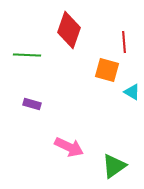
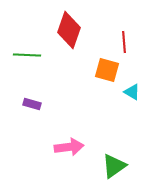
pink arrow: rotated 32 degrees counterclockwise
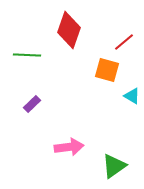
red line: rotated 55 degrees clockwise
cyan triangle: moved 4 px down
purple rectangle: rotated 60 degrees counterclockwise
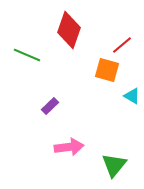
red line: moved 2 px left, 3 px down
green line: rotated 20 degrees clockwise
purple rectangle: moved 18 px right, 2 px down
green triangle: moved 1 px up; rotated 16 degrees counterclockwise
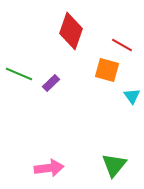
red diamond: moved 2 px right, 1 px down
red line: rotated 70 degrees clockwise
green line: moved 8 px left, 19 px down
cyan triangle: rotated 24 degrees clockwise
purple rectangle: moved 1 px right, 23 px up
pink arrow: moved 20 px left, 21 px down
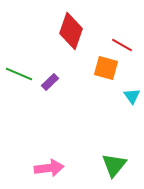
orange square: moved 1 px left, 2 px up
purple rectangle: moved 1 px left, 1 px up
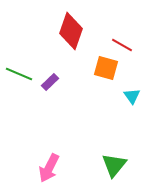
pink arrow: rotated 124 degrees clockwise
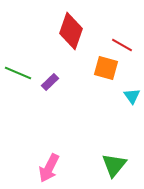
green line: moved 1 px left, 1 px up
